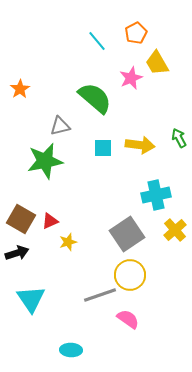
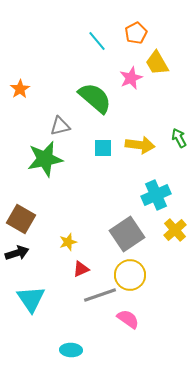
green star: moved 2 px up
cyan cross: rotated 12 degrees counterclockwise
red triangle: moved 31 px right, 48 px down
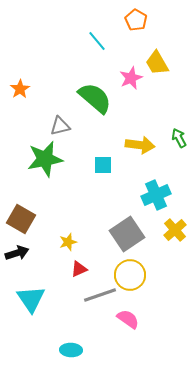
orange pentagon: moved 13 px up; rotated 15 degrees counterclockwise
cyan square: moved 17 px down
red triangle: moved 2 px left
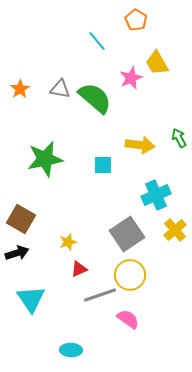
gray triangle: moved 37 px up; rotated 25 degrees clockwise
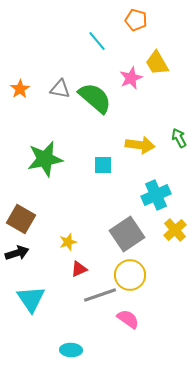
orange pentagon: rotated 15 degrees counterclockwise
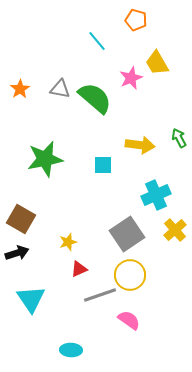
pink semicircle: moved 1 px right, 1 px down
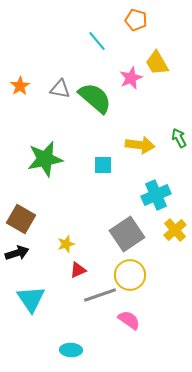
orange star: moved 3 px up
yellow star: moved 2 px left, 2 px down
red triangle: moved 1 px left, 1 px down
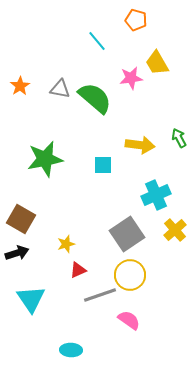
pink star: rotated 15 degrees clockwise
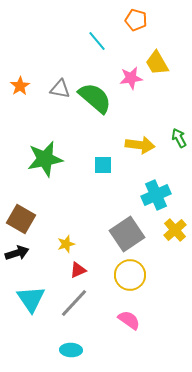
gray line: moved 26 px left, 8 px down; rotated 28 degrees counterclockwise
